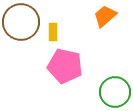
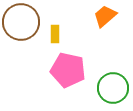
yellow rectangle: moved 2 px right, 2 px down
pink pentagon: moved 3 px right, 4 px down
green circle: moved 2 px left, 4 px up
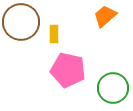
yellow rectangle: moved 1 px left
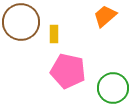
pink pentagon: moved 1 px down
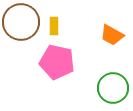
orange trapezoid: moved 7 px right, 19 px down; rotated 110 degrees counterclockwise
yellow rectangle: moved 8 px up
pink pentagon: moved 11 px left, 9 px up
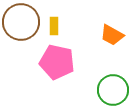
green circle: moved 2 px down
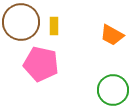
pink pentagon: moved 16 px left, 2 px down
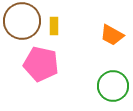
brown circle: moved 1 px right, 1 px up
green circle: moved 4 px up
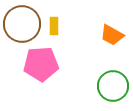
brown circle: moved 3 px down
pink pentagon: rotated 16 degrees counterclockwise
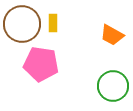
yellow rectangle: moved 1 px left, 3 px up
pink pentagon: rotated 12 degrees clockwise
